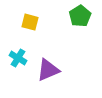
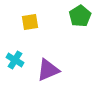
yellow square: rotated 24 degrees counterclockwise
cyan cross: moved 3 px left, 2 px down
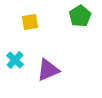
cyan cross: rotated 12 degrees clockwise
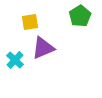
purple triangle: moved 5 px left, 22 px up
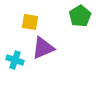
yellow square: rotated 18 degrees clockwise
cyan cross: rotated 24 degrees counterclockwise
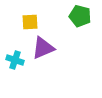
green pentagon: rotated 25 degrees counterclockwise
yellow square: rotated 12 degrees counterclockwise
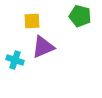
yellow square: moved 2 px right, 1 px up
purple triangle: moved 1 px up
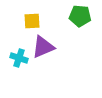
green pentagon: rotated 10 degrees counterclockwise
cyan cross: moved 4 px right, 2 px up
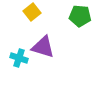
yellow square: moved 9 px up; rotated 36 degrees counterclockwise
purple triangle: rotated 40 degrees clockwise
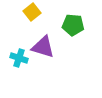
green pentagon: moved 7 px left, 9 px down
